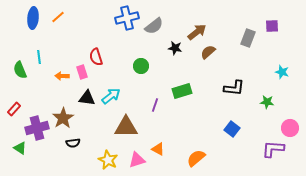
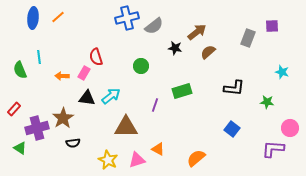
pink rectangle: moved 2 px right, 1 px down; rotated 48 degrees clockwise
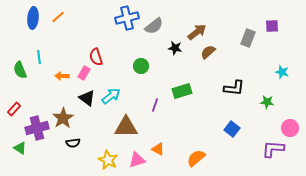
black triangle: rotated 30 degrees clockwise
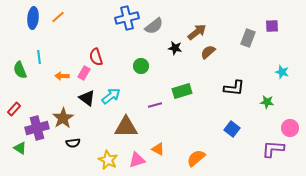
purple line: rotated 56 degrees clockwise
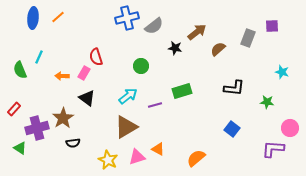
brown semicircle: moved 10 px right, 3 px up
cyan line: rotated 32 degrees clockwise
cyan arrow: moved 17 px right
brown triangle: rotated 30 degrees counterclockwise
pink triangle: moved 3 px up
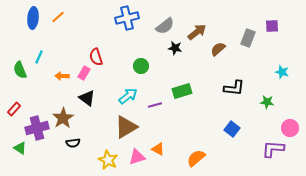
gray semicircle: moved 11 px right
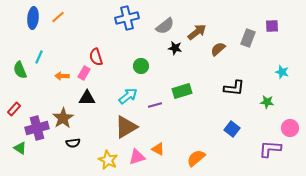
black triangle: rotated 36 degrees counterclockwise
purple L-shape: moved 3 px left
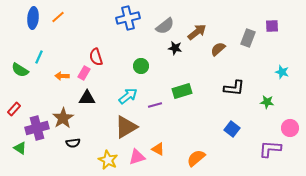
blue cross: moved 1 px right
green semicircle: rotated 36 degrees counterclockwise
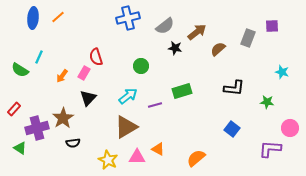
orange arrow: rotated 56 degrees counterclockwise
black triangle: moved 1 px right; rotated 48 degrees counterclockwise
pink triangle: rotated 18 degrees clockwise
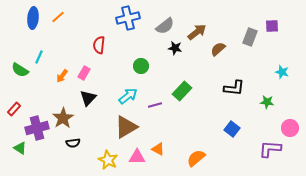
gray rectangle: moved 2 px right, 1 px up
red semicircle: moved 3 px right, 12 px up; rotated 24 degrees clockwise
green rectangle: rotated 30 degrees counterclockwise
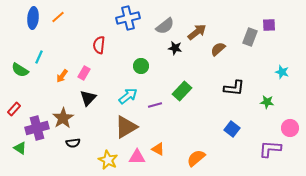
purple square: moved 3 px left, 1 px up
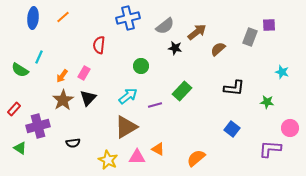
orange line: moved 5 px right
brown star: moved 18 px up
purple cross: moved 1 px right, 2 px up
